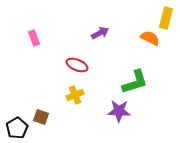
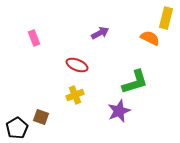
purple star: rotated 25 degrees counterclockwise
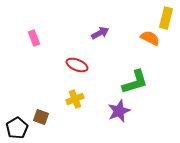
yellow cross: moved 4 px down
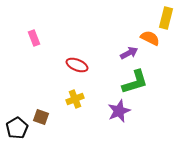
purple arrow: moved 29 px right, 20 px down
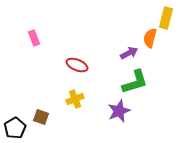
orange semicircle: rotated 102 degrees counterclockwise
black pentagon: moved 2 px left
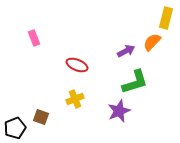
orange semicircle: moved 2 px right, 4 px down; rotated 30 degrees clockwise
purple arrow: moved 3 px left, 2 px up
black pentagon: rotated 10 degrees clockwise
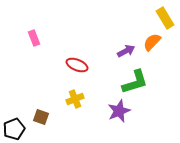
yellow rectangle: moved 1 px left; rotated 45 degrees counterclockwise
black pentagon: moved 1 px left, 1 px down
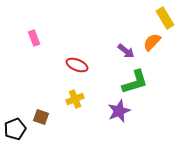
purple arrow: rotated 66 degrees clockwise
black pentagon: moved 1 px right
